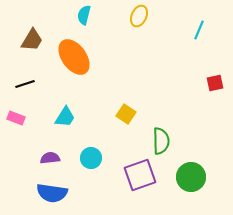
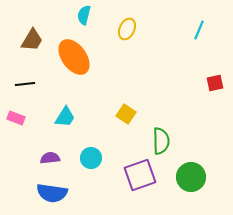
yellow ellipse: moved 12 px left, 13 px down
black line: rotated 12 degrees clockwise
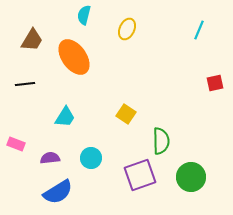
pink rectangle: moved 26 px down
blue semicircle: moved 6 px right, 1 px up; rotated 40 degrees counterclockwise
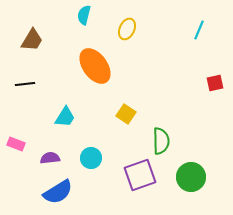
orange ellipse: moved 21 px right, 9 px down
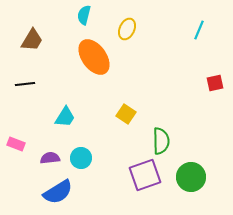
orange ellipse: moved 1 px left, 9 px up
cyan circle: moved 10 px left
purple square: moved 5 px right
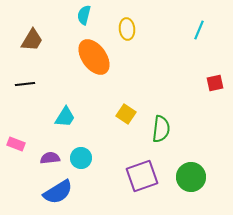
yellow ellipse: rotated 30 degrees counterclockwise
green semicircle: moved 12 px up; rotated 8 degrees clockwise
purple square: moved 3 px left, 1 px down
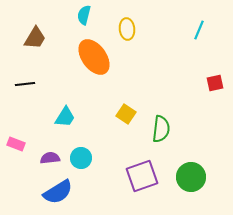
brown trapezoid: moved 3 px right, 2 px up
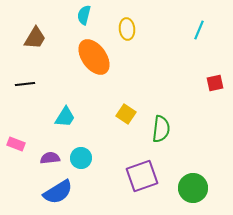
green circle: moved 2 px right, 11 px down
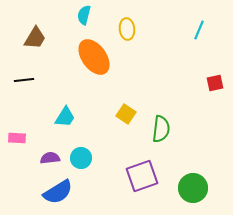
black line: moved 1 px left, 4 px up
pink rectangle: moved 1 px right, 6 px up; rotated 18 degrees counterclockwise
